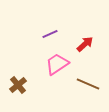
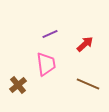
pink trapezoid: moved 11 px left; rotated 115 degrees clockwise
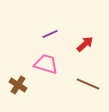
pink trapezoid: rotated 65 degrees counterclockwise
brown cross: rotated 18 degrees counterclockwise
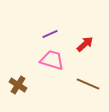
pink trapezoid: moved 6 px right, 4 px up
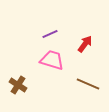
red arrow: rotated 12 degrees counterclockwise
